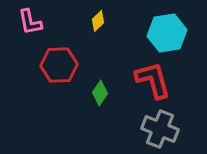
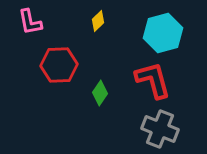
cyan hexagon: moved 4 px left; rotated 6 degrees counterclockwise
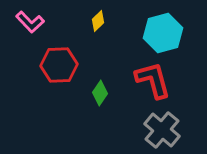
pink L-shape: rotated 32 degrees counterclockwise
gray cross: moved 2 px right, 1 px down; rotated 18 degrees clockwise
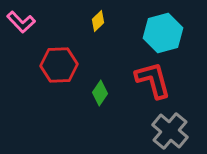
pink L-shape: moved 9 px left
gray cross: moved 8 px right, 1 px down
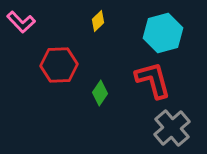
gray cross: moved 2 px right, 3 px up; rotated 9 degrees clockwise
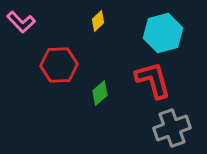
green diamond: rotated 15 degrees clockwise
gray cross: rotated 21 degrees clockwise
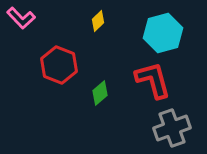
pink L-shape: moved 4 px up
red hexagon: rotated 24 degrees clockwise
